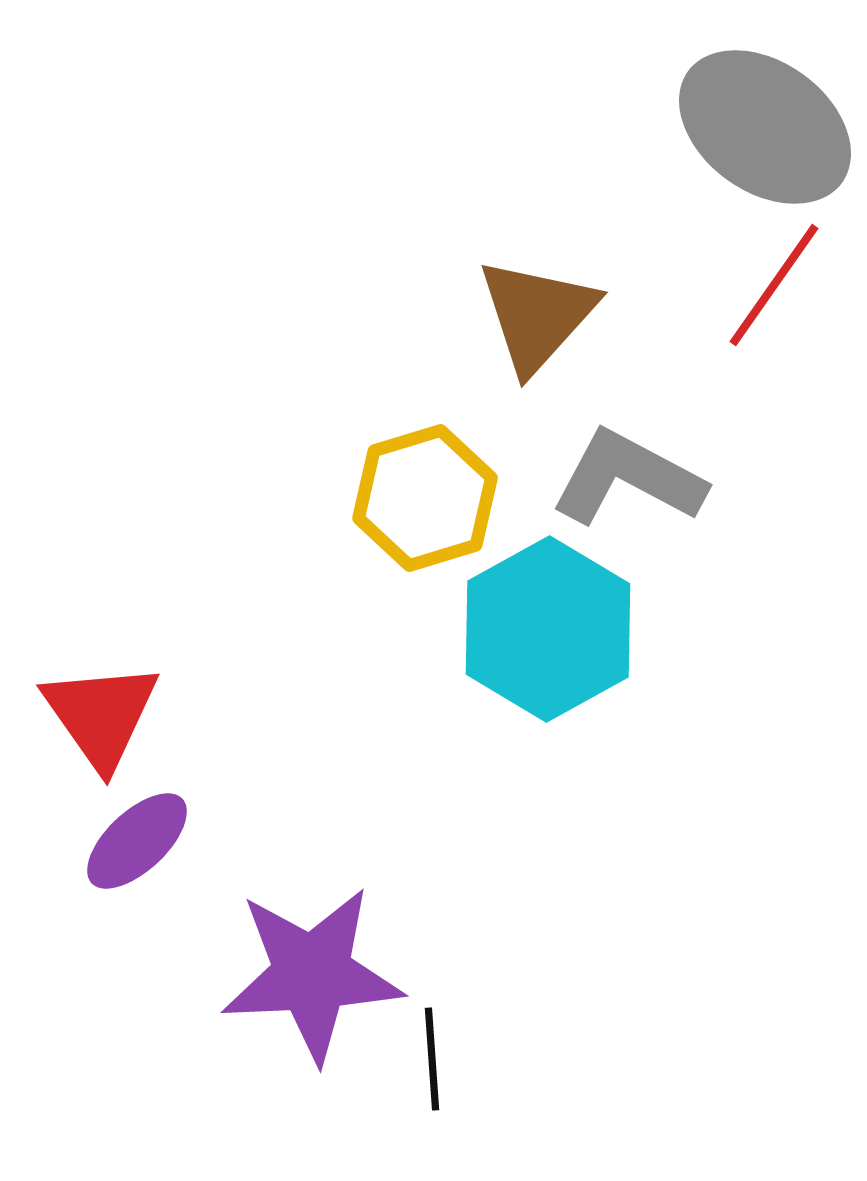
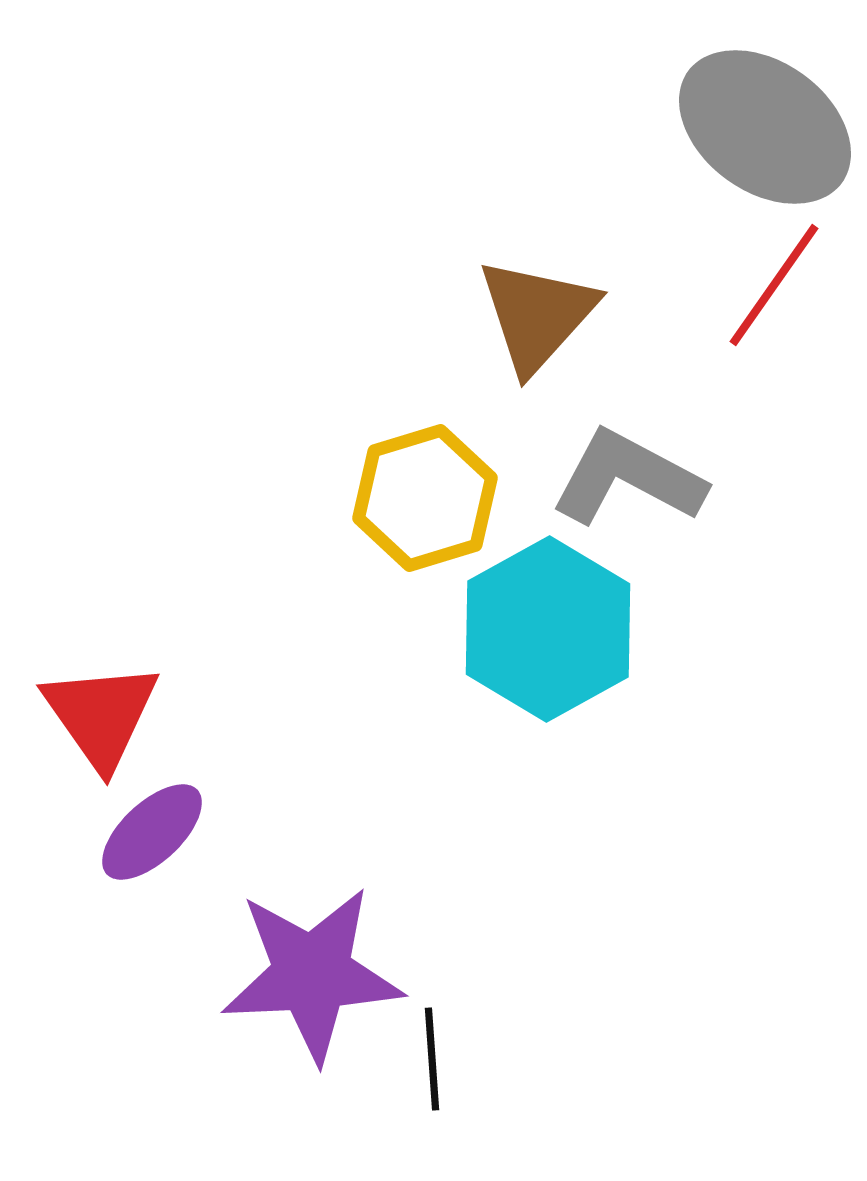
purple ellipse: moved 15 px right, 9 px up
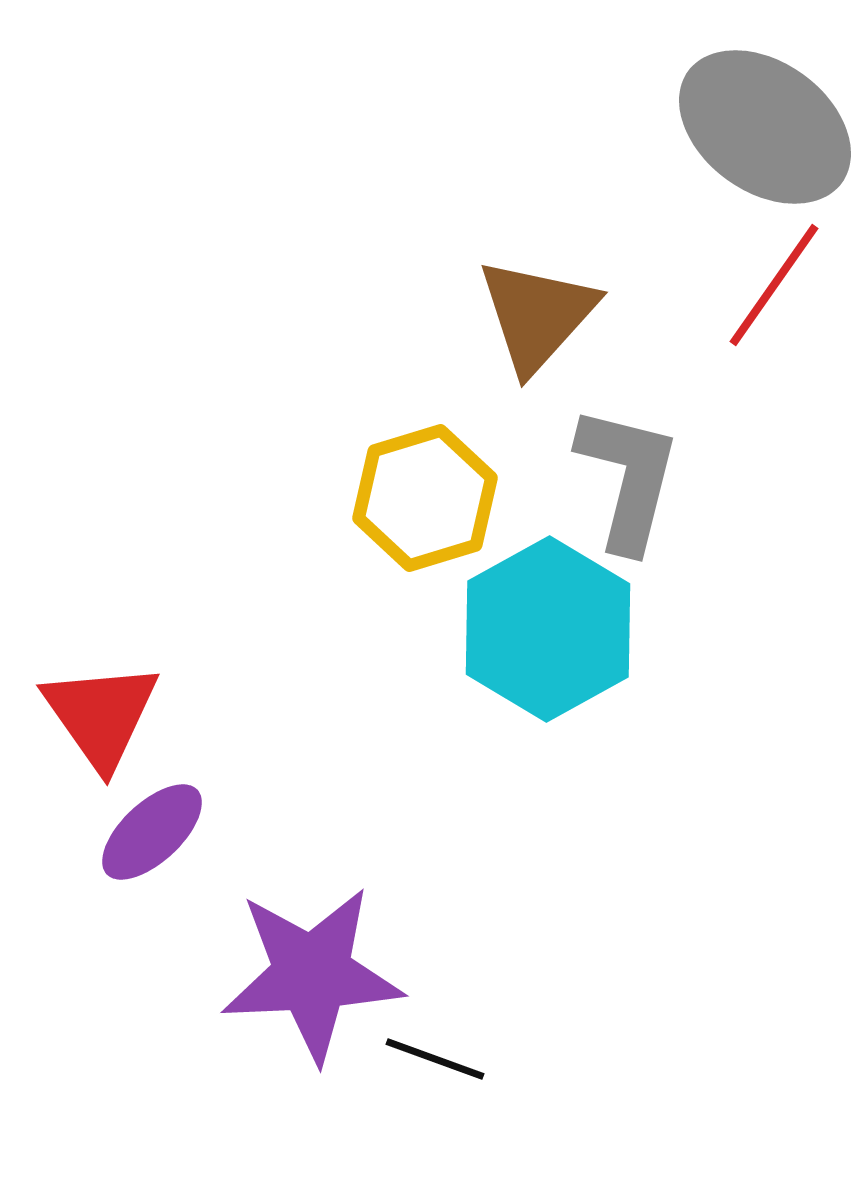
gray L-shape: rotated 76 degrees clockwise
black line: moved 3 px right; rotated 66 degrees counterclockwise
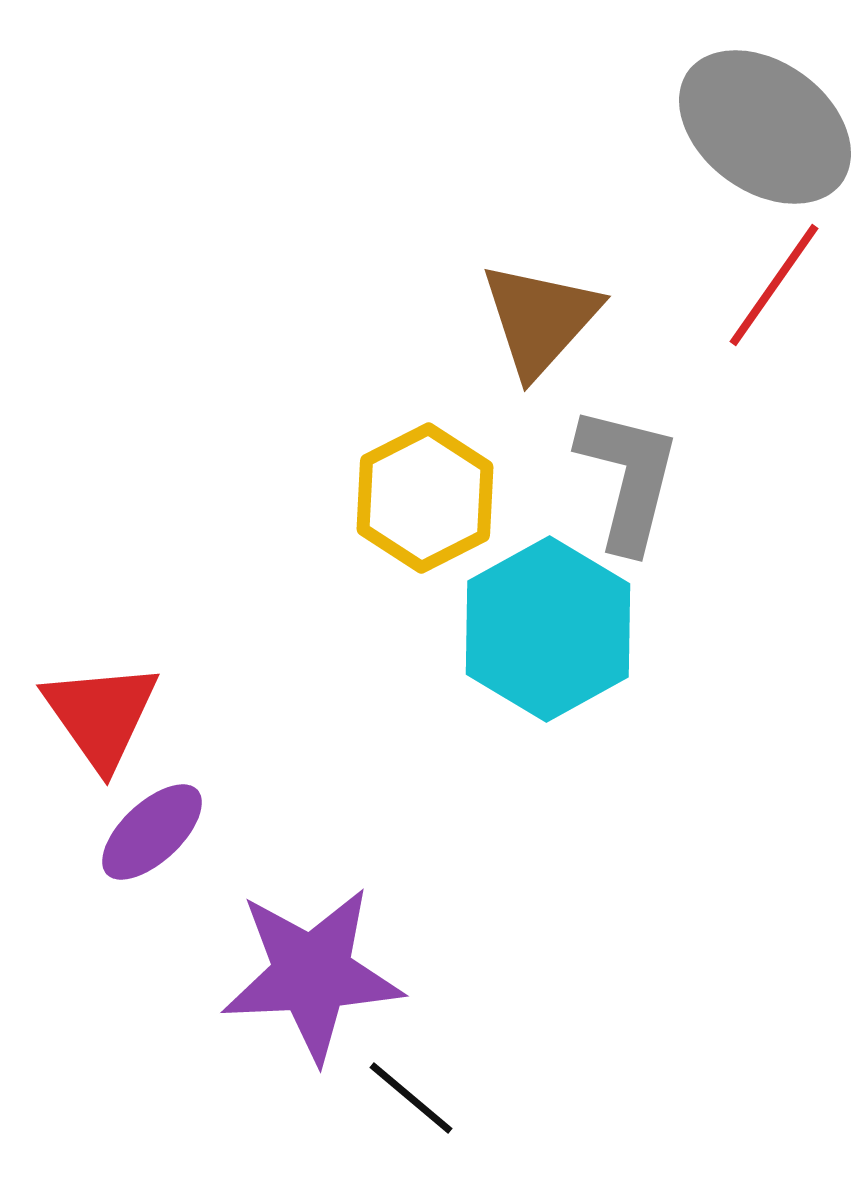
brown triangle: moved 3 px right, 4 px down
yellow hexagon: rotated 10 degrees counterclockwise
black line: moved 24 px left, 39 px down; rotated 20 degrees clockwise
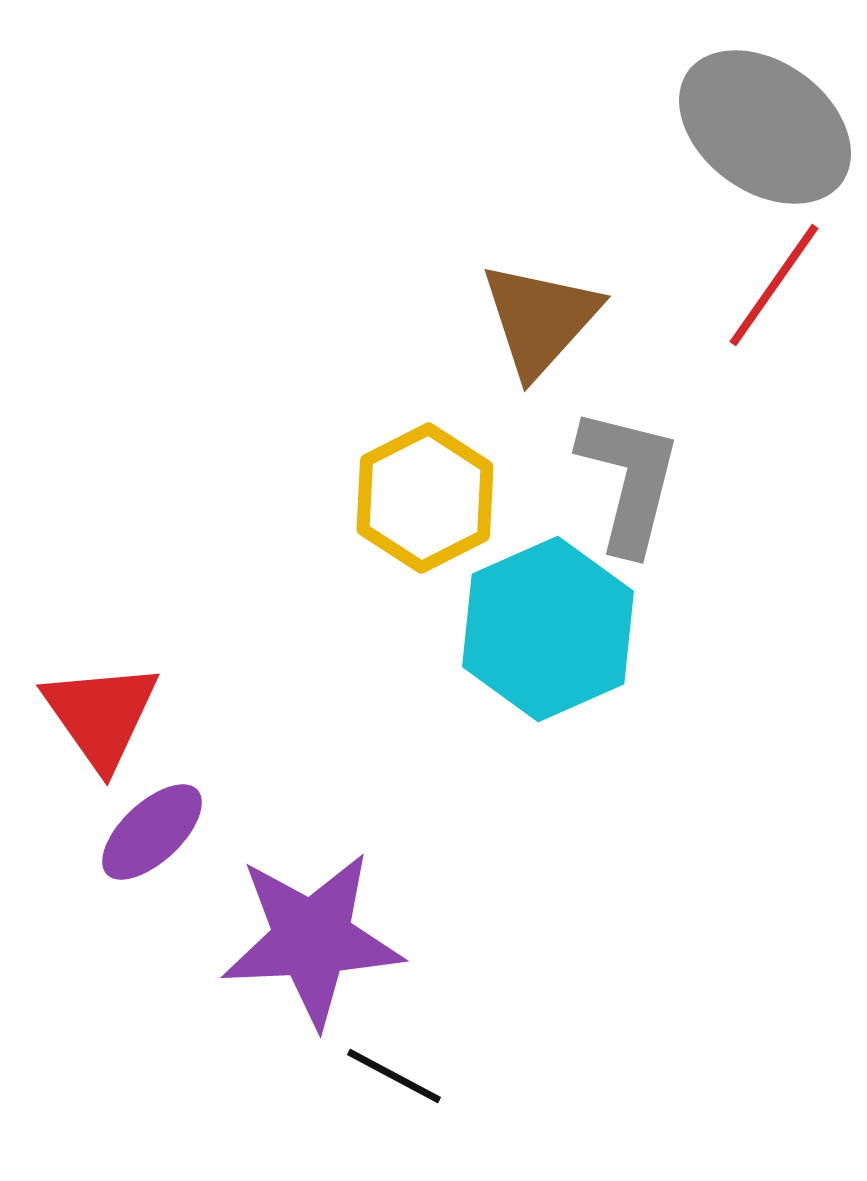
gray L-shape: moved 1 px right, 2 px down
cyan hexagon: rotated 5 degrees clockwise
purple star: moved 35 px up
black line: moved 17 px left, 22 px up; rotated 12 degrees counterclockwise
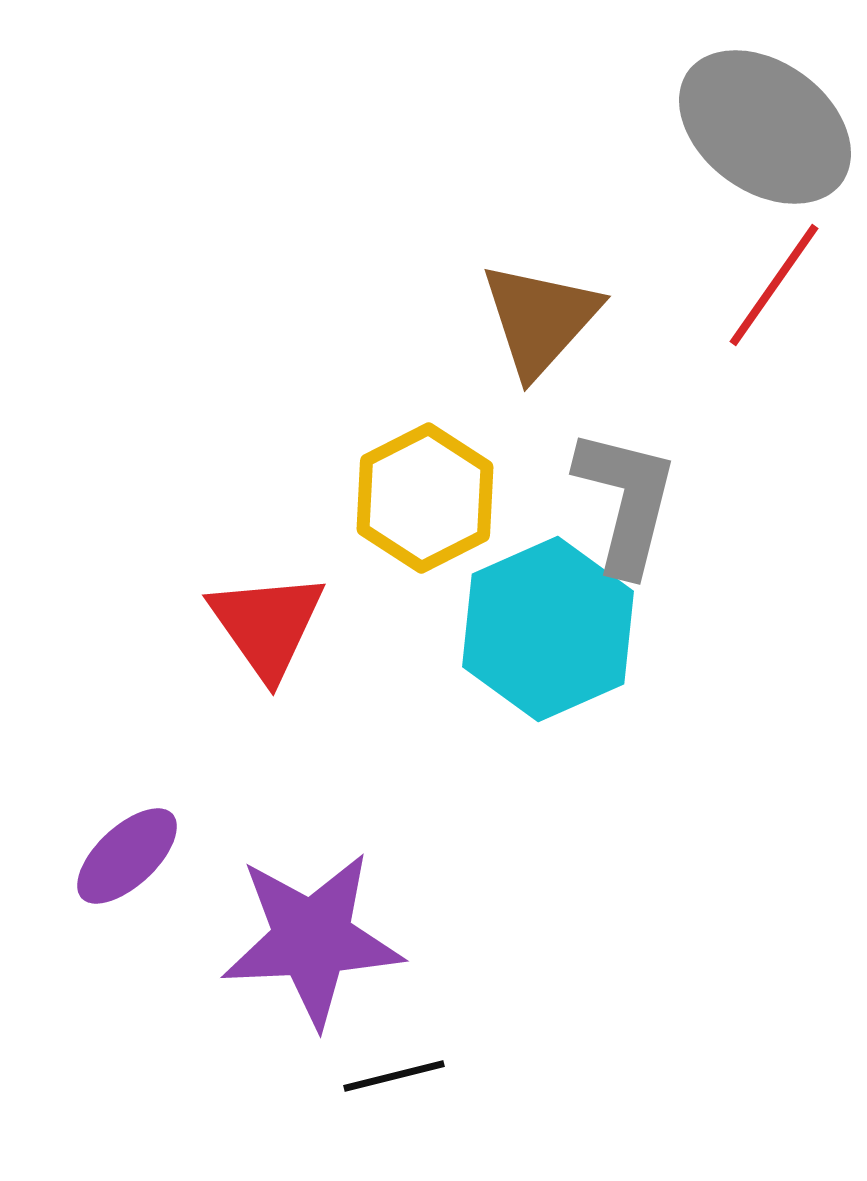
gray L-shape: moved 3 px left, 21 px down
red triangle: moved 166 px right, 90 px up
purple ellipse: moved 25 px left, 24 px down
black line: rotated 42 degrees counterclockwise
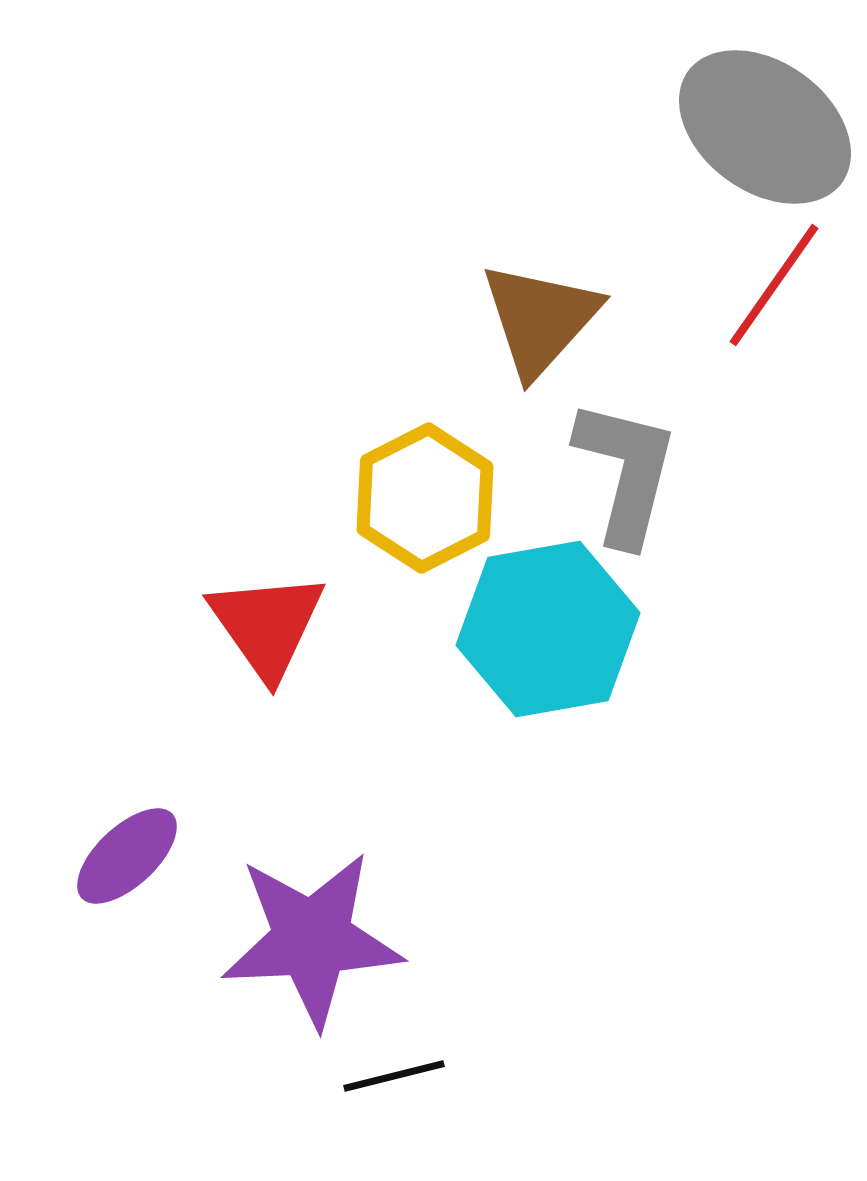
gray L-shape: moved 29 px up
cyan hexagon: rotated 14 degrees clockwise
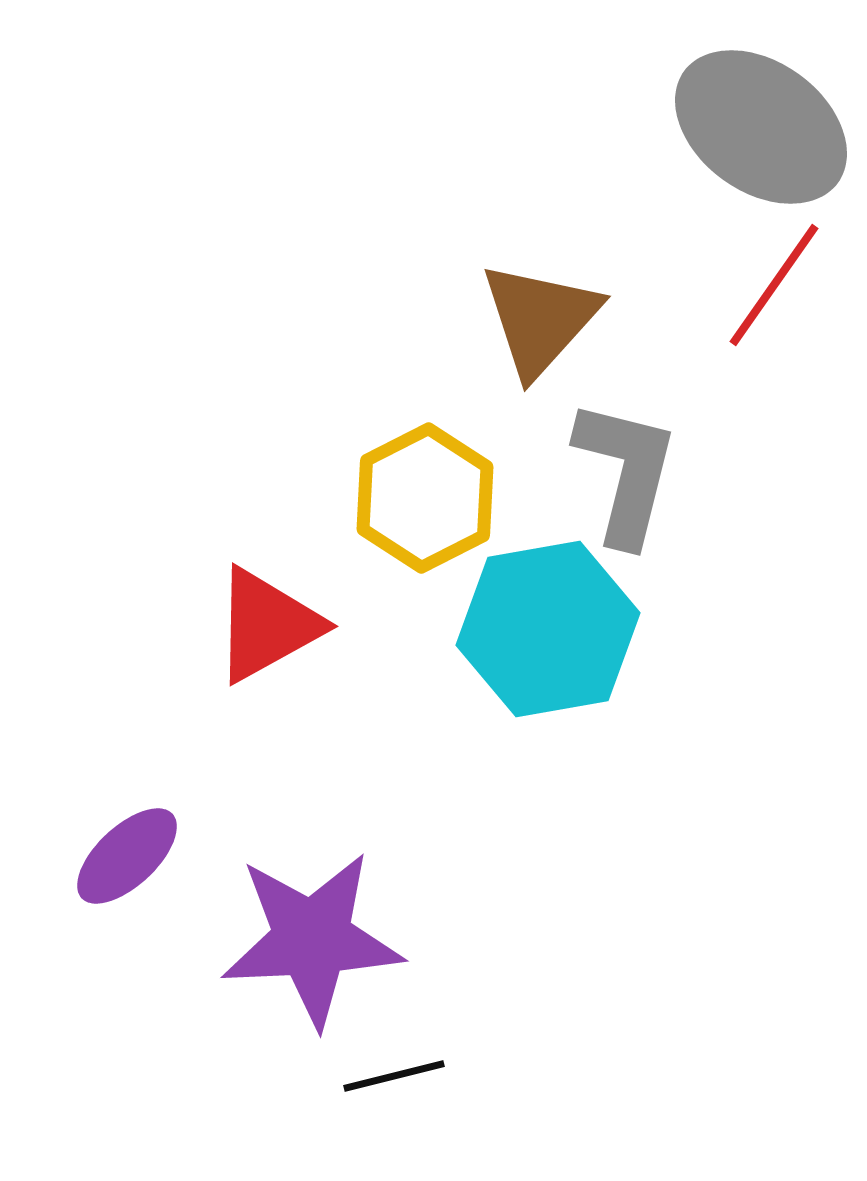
gray ellipse: moved 4 px left
red triangle: rotated 36 degrees clockwise
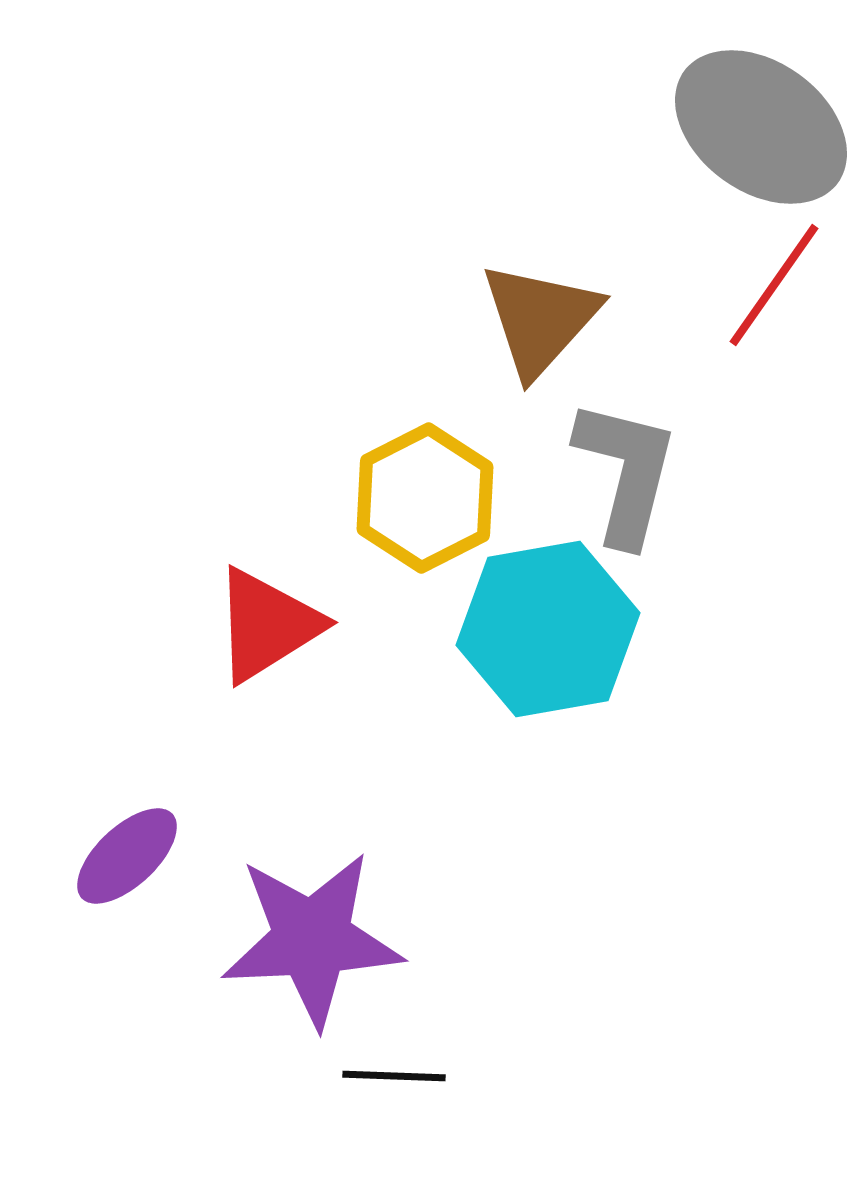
red triangle: rotated 3 degrees counterclockwise
black line: rotated 16 degrees clockwise
